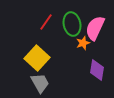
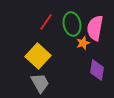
pink semicircle: rotated 15 degrees counterclockwise
yellow square: moved 1 px right, 2 px up
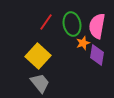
pink semicircle: moved 2 px right, 2 px up
purple diamond: moved 15 px up
gray trapezoid: rotated 10 degrees counterclockwise
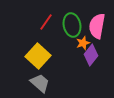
green ellipse: moved 1 px down
purple diamond: moved 6 px left; rotated 30 degrees clockwise
gray trapezoid: rotated 10 degrees counterclockwise
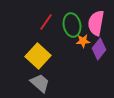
pink semicircle: moved 1 px left, 3 px up
orange star: moved 2 px up; rotated 16 degrees clockwise
purple diamond: moved 8 px right, 6 px up
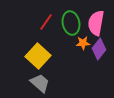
green ellipse: moved 1 px left, 2 px up
orange star: moved 2 px down
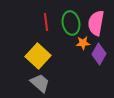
red line: rotated 42 degrees counterclockwise
purple diamond: moved 5 px down; rotated 10 degrees counterclockwise
